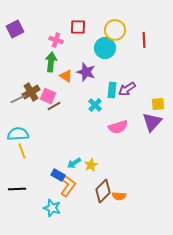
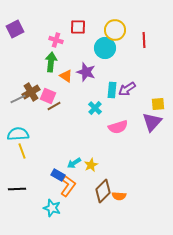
cyan cross: moved 3 px down
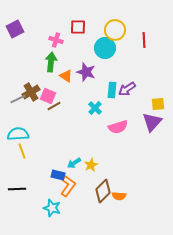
blue rectangle: rotated 16 degrees counterclockwise
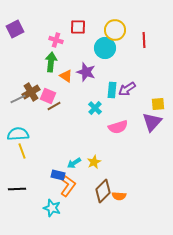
yellow star: moved 3 px right, 3 px up
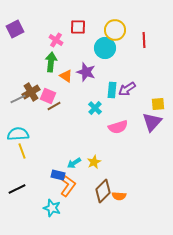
pink cross: rotated 16 degrees clockwise
black line: rotated 24 degrees counterclockwise
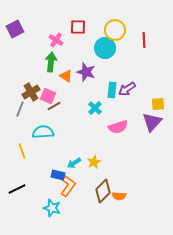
gray line: moved 2 px right, 10 px down; rotated 42 degrees counterclockwise
cyan semicircle: moved 25 px right, 2 px up
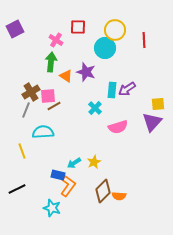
pink square: rotated 28 degrees counterclockwise
gray line: moved 6 px right, 1 px down
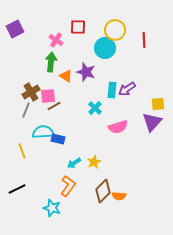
blue rectangle: moved 36 px up
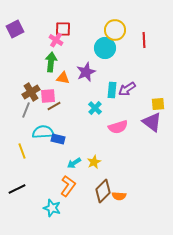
red square: moved 15 px left, 2 px down
purple star: rotated 30 degrees clockwise
orange triangle: moved 3 px left, 2 px down; rotated 24 degrees counterclockwise
purple triangle: rotated 35 degrees counterclockwise
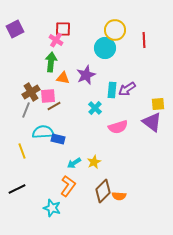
purple star: moved 3 px down
